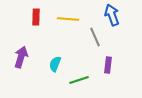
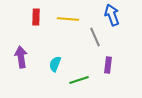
purple arrow: rotated 25 degrees counterclockwise
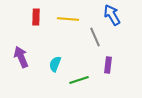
blue arrow: rotated 10 degrees counterclockwise
purple arrow: rotated 15 degrees counterclockwise
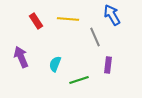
red rectangle: moved 4 px down; rotated 35 degrees counterclockwise
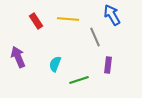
purple arrow: moved 3 px left
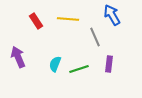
purple rectangle: moved 1 px right, 1 px up
green line: moved 11 px up
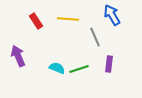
purple arrow: moved 1 px up
cyan semicircle: moved 2 px right, 4 px down; rotated 91 degrees clockwise
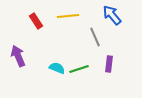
blue arrow: rotated 10 degrees counterclockwise
yellow line: moved 3 px up; rotated 10 degrees counterclockwise
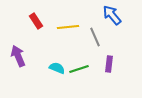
yellow line: moved 11 px down
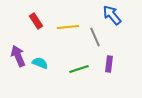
cyan semicircle: moved 17 px left, 5 px up
